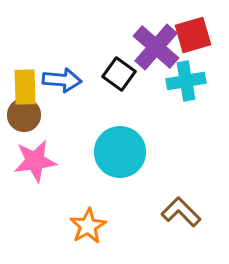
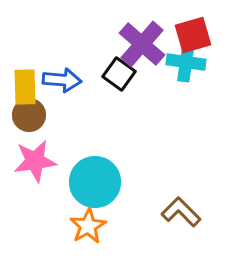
purple cross: moved 14 px left, 3 px up
cyan cross: moved 19 px up; rotated 18 degrees clockwise
brown circle: moved 5 px right
cyan circle: moved 25 px left, 30 px down
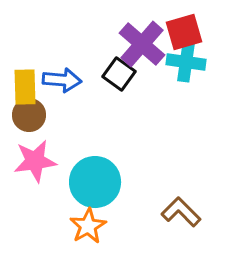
red square: moved 9 px left, 3 px up
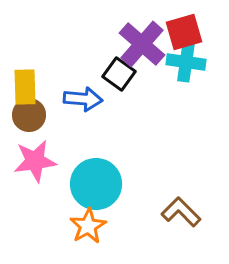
blue arrow: moved 21 px right, 19 px down
cyan circle: moved 1 px right, 2 px down
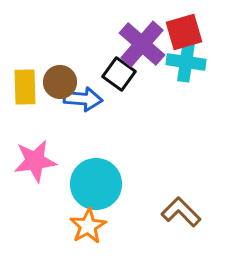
brown circle: moved 31 px right, 33 px up
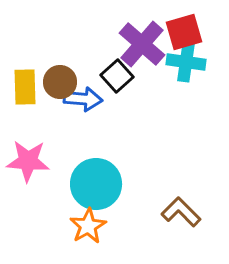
black square: moved 2 px left, 2 px down; rotated 12 degrees clockwise
pink star: moved 7 px left; rotated 12 degrees clockwise
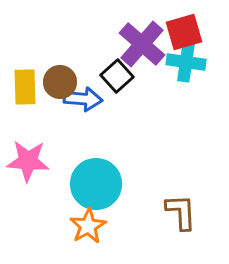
brown L-shape: rotated 42 degrees clockwise
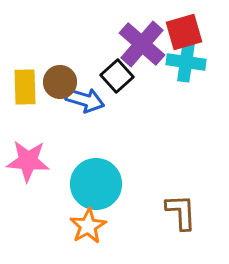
blue arrow: moved 2 px right, 1 px down; rotated 12 degrees clockwise
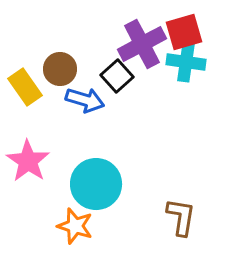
purple cross: rotated 21 degrees clockwise
brown circle: moved 13 px up
yellow rectangle: rotated 33 degrees counterclockwise
pink star: rotated 30 degrees clockwise
brown L-shape: moved 5 px down; rotated 12 degrees clockwise
orange star: moved 13 px left; rotated 24 degrees counterclockwise
